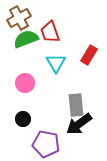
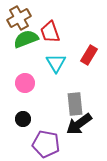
gray rectangle: moved 1 px left, 1 px up
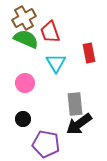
brown cross: moved 5 px right
green semicircle: rotated 45 degrees clockwise
red rectangle: moved 2 px up; rotated 42 degrees counterclockwise
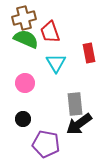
brown cross: rotated 15 degrees clockwise
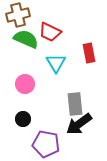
brown cross: moved 6 px left, 3 px up
red trapezoid: rotated 45 degrees counterclockwise
pink circle: moved 1 px down
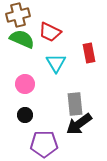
green semicircle: moved 4 px left
black circle: moved 2 px right, 4 px up
purple pentagon: moved 2 px left; rotated 12 degrees counterclockwise
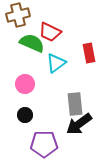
green semicircle: moved 10 px right, 4 px down
cyan triangle: rotated 25 degrees clockwise
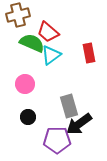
red trapezoid: moved 2 px left; rotated 15 degrees clockwise
cyan triangle: moved 5 px left, 8 px up
gray rectangle: moved 6 px left, 2 px down; rotated 10 degrees counterclockwise
black circle: moved 3 px right, 2 px down
purple pentagon: moved 13 px right, 4 px up
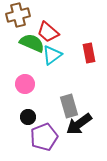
cyan triangle: moved 1 px right
purple pentagon: moved 13 px left, 3 px up; rotated 20 degrees counterclockwise
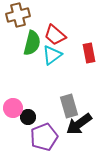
red trapezoid: moved 7 px right, 3 px down
green semicircle: rotated 80 degrees clockwise
pink circle: moved 12 px left, 24 px down
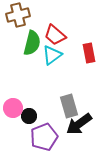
black circle: moved 1 px right, 1 px up
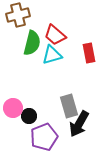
cyan triangle: rotated 20 degrees clockwise
black arrow: rotated 24 degrees counterclockwise
